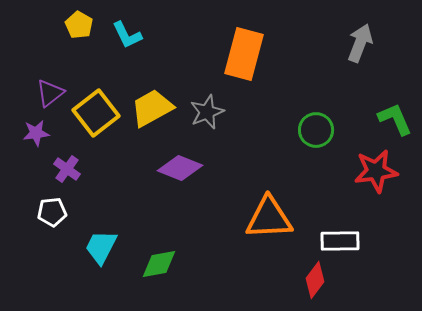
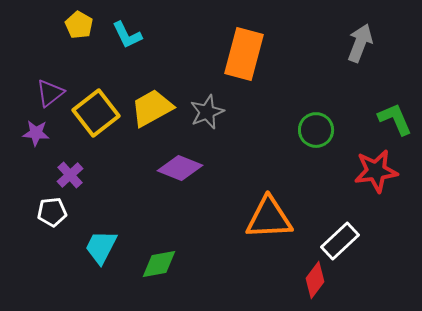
purple star: rotated 12 degrees clockwise
purple cross: moved 3 px right, 6 px down; rotated 12 degrees clockwise
white rectangle: rotated 42 degrees counterclockwise
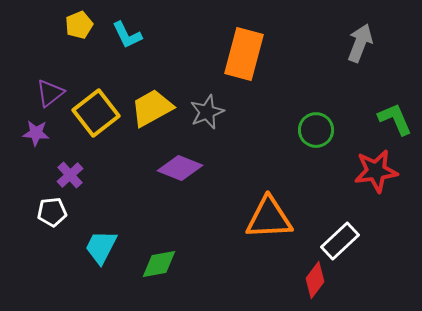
yellow pentagon: rotated 20 degrees clockwise
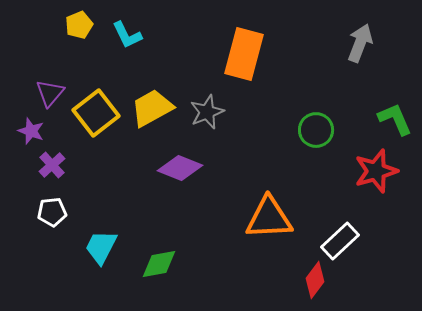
purple triangle: rotated 12 degrees counterclockwise
purple star: moved 5 px left, 2 px up; rotated 16 degrees clockwise
red star: rotated 9 degrees counterclockwise
purple cross: moved 18 px left, 10 px up
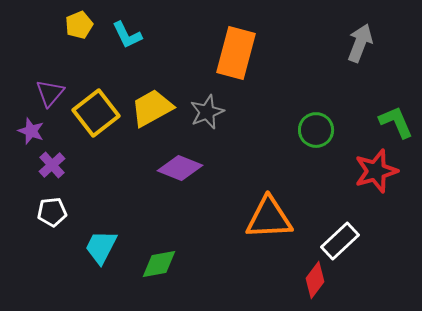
orange rectangle: moved 8 px left, 1 px up
green L-shape: moved 1 px right, 3 px down
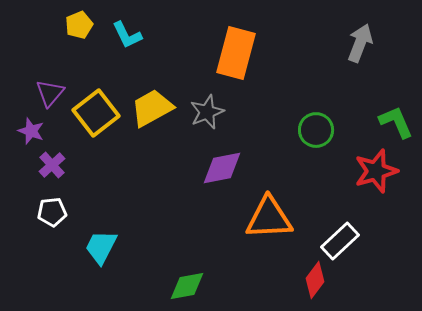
purple diamond: moved 42 px right; rotated 33 degrees counterclockwise
green diamond: moved 28 px right, 22 px down
